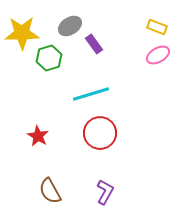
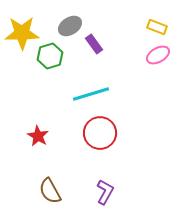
green hexagon: moved 1 px right, 2 px up
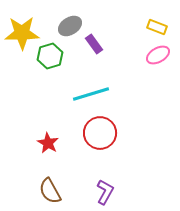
red star: moved 10 px right, 7 px down
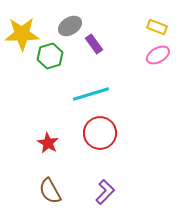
yellow star: moved 1 px down
purple L-shape: rotated 15 degrees clockwise
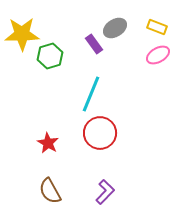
gray ellipse: moved 45 px right, 2 px down
cyan line: rotated 51 degrees counterclockwise
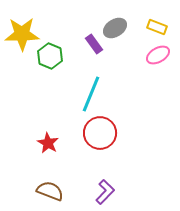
green hexagon: rotated 20 degrees counterclockwise
brown semicircle: rotated 140 degrees clockwise
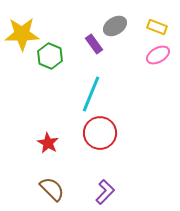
gray ellipse: moved 2 px up
brown semicircle: moved 2 px right, 2 px up; rotated 24 degrees clockwise
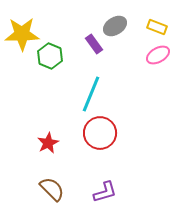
red star: rotated 15 degrees clockwise
purple L-shape: rotated 30 degrees clockwise
